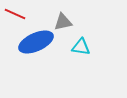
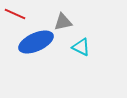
cyan triangle: rotated 18 degrees clockwise
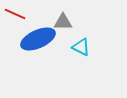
gray triangle: rotated 12 degrees clockwise
blue ellipse: moved 2 px right, 3 px up
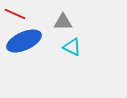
blue ellipse: moved 14 px left, 2 px down
cyan triangle: moved 9 px left
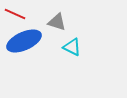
gray triangle: moved 6 px left; rotated 18 degrees clockwise
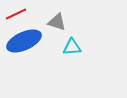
red line: moved 1 px right; rotated 50 degrees counterclockwise
cyan triangle: rotated 30 degrees counterclockwise
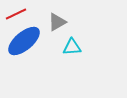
gray triangle: rotated 48 degrees counterclockwise
blue ellipse: rotated 16 degrees counterclockwise
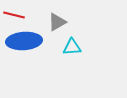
red line: moved 2 px left, 1 px down; rotated 40 degrees clockwise
blue ellipse: rotated 36 degrees clockwise
